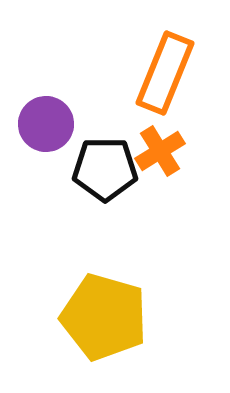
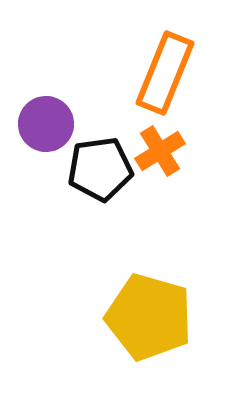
black pentagon: moved 5 px left; rotated 8 degrees counterclockwise
yellow pentagon: moved 45 px right
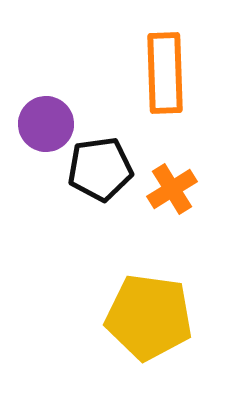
orange rectangle: rotated 24 degrees counterclockwise
orange cross: moved 12 px right, 38 px down
yellow pentagon: rotated 8 degrees counterclockwise
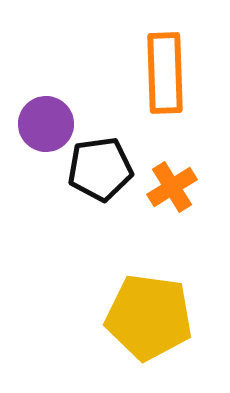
orange cross: moved 2 px up
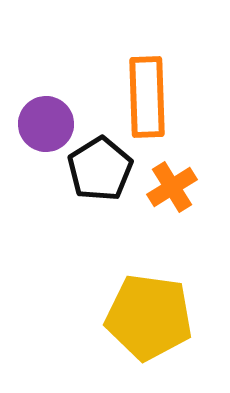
orange rectangle: moved 18 px left, 24 px down
black pentagon: rotated 24 degrees counterclockwise
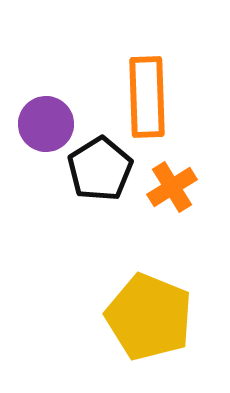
yellow pentagon: rotated 14 degrees clockwise
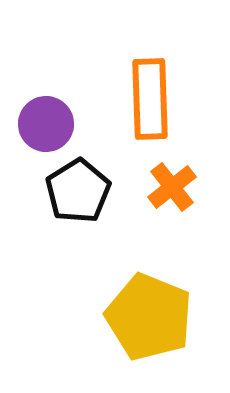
orange rectangle: moved 3 px right, 2 px down
black pentagon: moved 22 px left, 22 px down
orange cross: rotated 6 degrees counterclockwise
